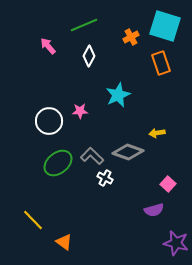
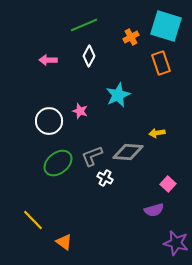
cyan square: moved 1 px right
pink arrow: moved 14 px down; rotated 48 degrees counterclockwise
pink star: rotated 21 degrees clockwise
gray diamond: rotated 16 degrees counterclockwise
gray L-shape: rotated 65 degrees counterclockwise
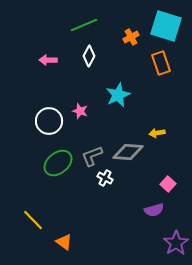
purple star: rotated 25 degrees clockwise
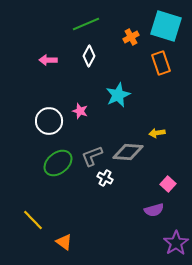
green line: moved 2 px right, 1 px up
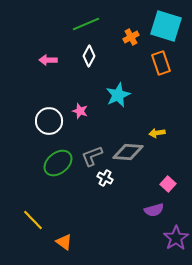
purple star: moved 5 px up
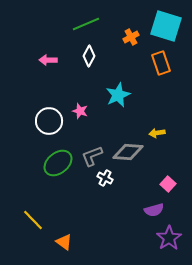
purple star: moved 7 px left
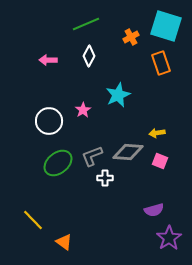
pink star: moved 3 px right, 1 px up; rotated 21 degrees clockwise
white cross: rotated 28 degrees counterclockwise
pink square: moved 8 px left, 23 px up; rotated 21 degrees counterclockwise
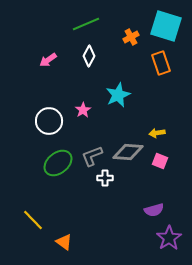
pink arrow: rotated 36 degrees counterclockwise
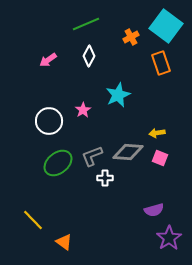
cyan square: rotated 20 degrees clockwise
pink square: moved 3 px up
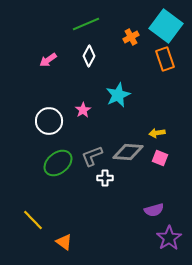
orange rectangle: moved 4 px right, 4 px up
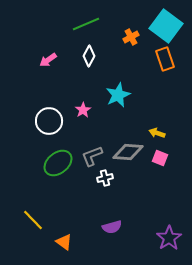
yellow arrow: rotated 28 degrees clockwise
white cross: rotated 14 degrees counterclockwise
purple semicircle: moved 42 px left, 17 px down
